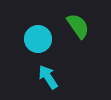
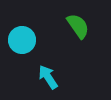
cyan circle: moved 16 px left, 1 px down
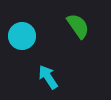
cyan circle: moved 4 px up
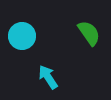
green semicircle: moved 11 px right, 7 px down
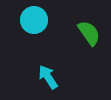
cyan circle: moved 12 px right, 16 px up
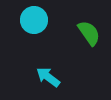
cyan arrow: rotated 20 degrees counterclockwise
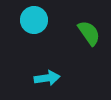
cyan arrow: moved 1 px left, 1 px down; rotated 135 degrees clockwise
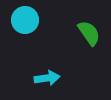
cyan circle: moved 9 px left
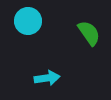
cyan circle: moved 3 px right, 1 px down
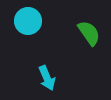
cyan arrow: rotated 75 degrees clockwise
